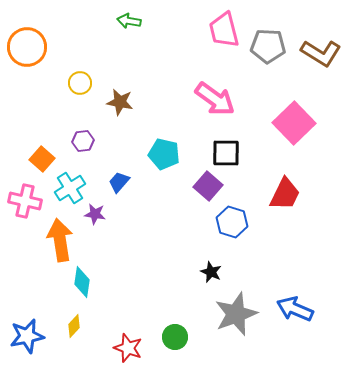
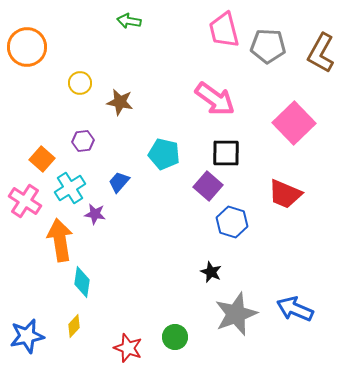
brown L-shape: rotated 87 degrees clockwise
red trapezoid: rotated 87 degrees clockwise
pink cross: rotated 20 degrees clockwise
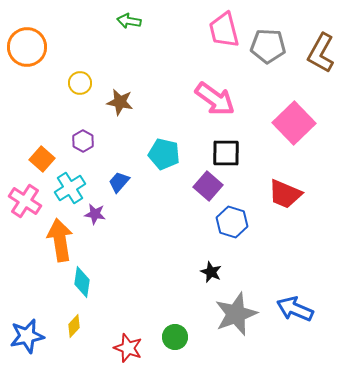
purple hexagon: rotated 25 degrees counterclockwise
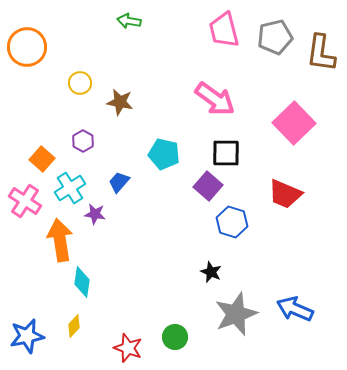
gray pentagon: moved 7 px right, 9 px up; rotated 16 degrees counterclockwise
brown L-shape: rotated 21 degrees counterclockwise
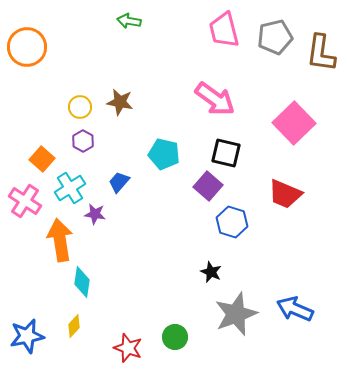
yellow circle: moved 24 px down
black square: rotated 12 degrees clockwise
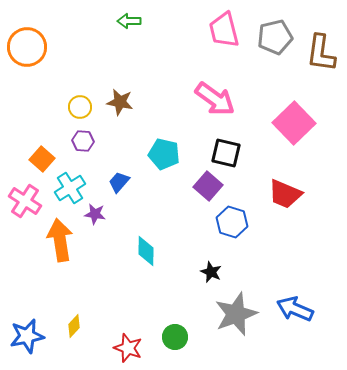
green arrow: rotated 10 degrees counterclockwise
purple hexagon: rotated 25 degrees counterclockwise
cyan diamond: moved 64 px right, 31 px up; rotated 8 degrees counterclockwise
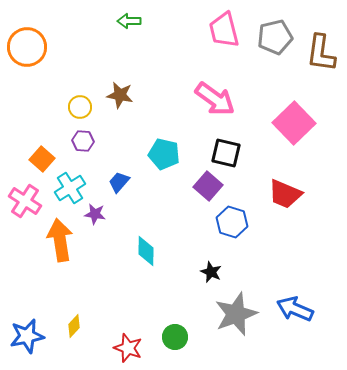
brown star: moved 7 px up
